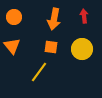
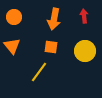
yellow circle: moved 3 px right, 2 px down
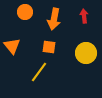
orange circle: moved 11 px right, 5 px up
orange square: moved 2 px left
yellow circle: moved 1 px right, 2 px down
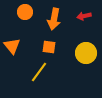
red arrow: rotated 96 degrees counterclockwise
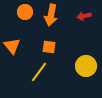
orange arrow: moved 3 px left, 4 px up
yellow circle: moved 13 px down
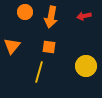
orange arrow: moved 2 px down
orange triangle: rotated 18 degrees clockwise
yellow line: rotated 20 degrees counterclockwise
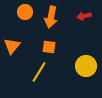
yellow line: rotated 15 degrees clockwise
